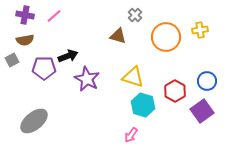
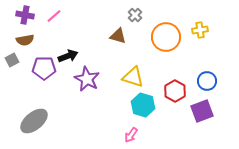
purple square: rotated 15 degrees clockwise
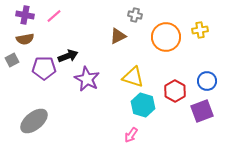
gray cross: rotated 32 degrees counterclockwise
brown triangle: rotated 42 degrees counterclockwise
brown semicircle: moved 1 px up
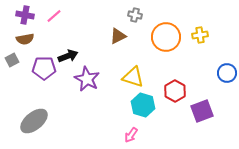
yellow cross: moved 5 px down
blue circle: moved 20 px right, 8 px up
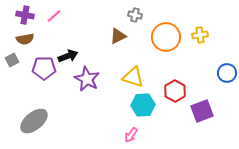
cyan hexagon: rotated 20 degrees counterclockwise
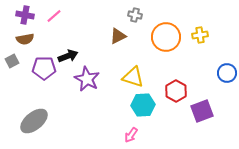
gray square: moved 1 px down
red hexagon: moved 1 px right
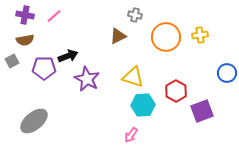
brown semicircle: moved 1 px down
